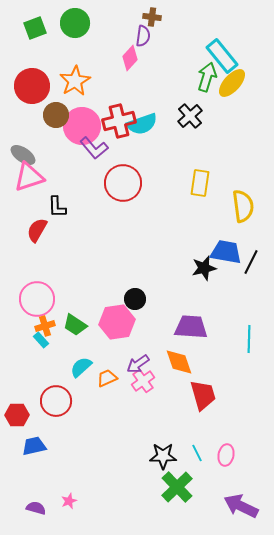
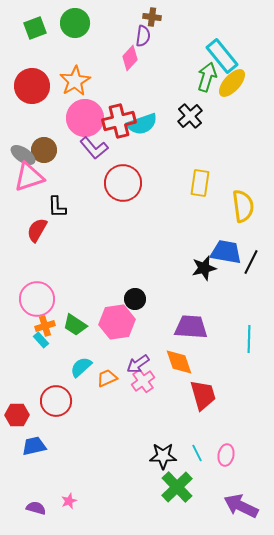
brown circle at (56, 115): moved 12 px left, 35 px down
pink circle at (82, 126): moved 3 px right, 8 px up
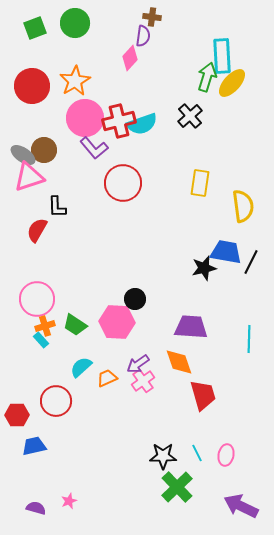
cyan rectangle at (222, 56): rotated 36 degrees clockwise
pink hexagon at (117, 322): rotated 12 degrees clockwise
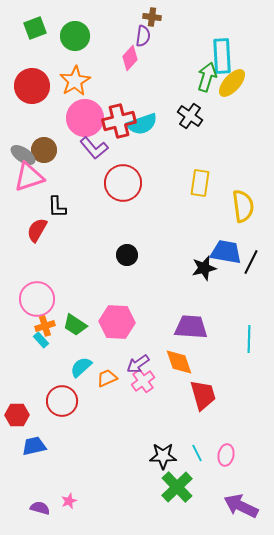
green circle at (75, 23): moved 13 px down
black cross at (190, 116): rotated 15 degrees counterclockwise
black circle at (135, 299): moved 8 px left, 44 px up
red circle at (56, 401): moved 6 px right
purple semicircle at (36, 508): moved 4 px right
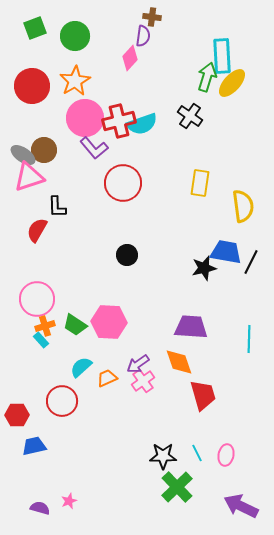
pink hexagon at (117, 322): moved 8 px left
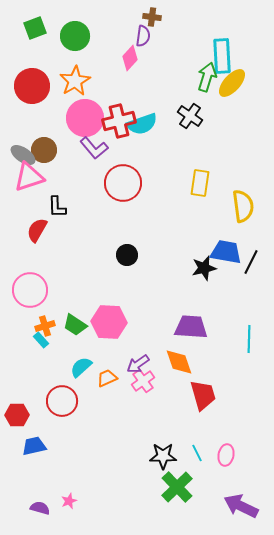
pink circle at (37, 299): moved 7 px left, 9 px up
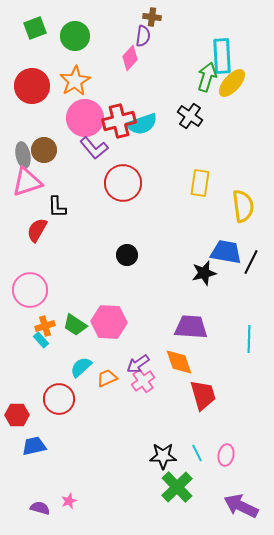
gray ellipse at (23, 155): rotated 45 degrees clockwise
pink triangle at (29, 177): moved 2 px left, 5 px down
black star at (204, 268): moved 5 px down
red circle at (62, 401): moved 3 px left, 2 px up
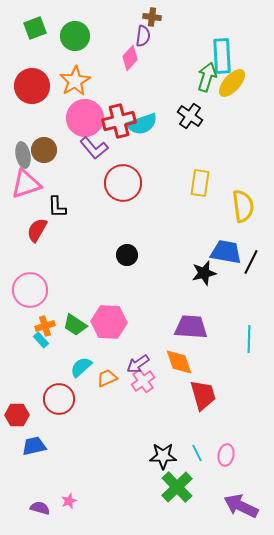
pink triangle at (27, 182): moved 1 px left, 2 px down
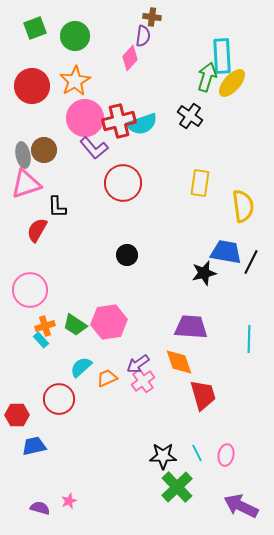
pink hexagon at (109, 322): rotated 12 degrees counterclockwise
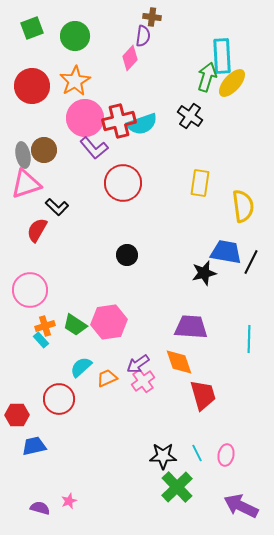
green square at (35, 28): moved 3 px left
black L-shape at (57, 207): rotated 45 degrees counterclockwise
